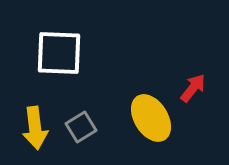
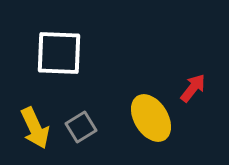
yellow arrow: rotated 18 degrees counterclockwise
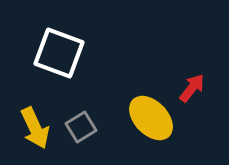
white square: rotated 18 degrees clockwise
red arrow: moved 1 px left
yellow ellipse: rotated 12 degrees counterclockwise
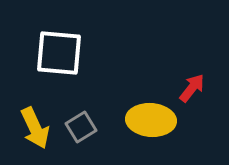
white square: rotated 15 degrees counterclockwise
yellow ellipse: moved 2 px down; rotated 42 degrees counterclockwise
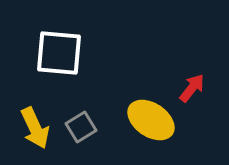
yellow ellipse: rotated 30 degrees clockwise
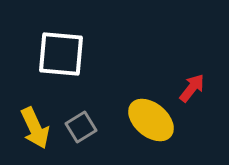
white square: moved 2 px right, 1 px down
yellow ellipse: rotated 6 degrees clockwise
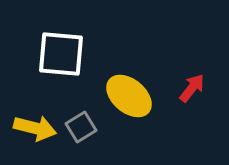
yellow ellipse: moved 22 px left, 24 px up
yellow arrow: rotated 51 degrees counterclockwise
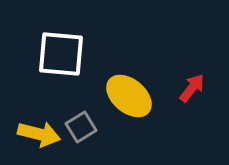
yellow arrow: moved 4 px right, 6 px down
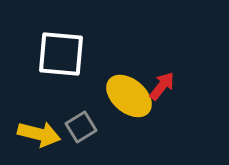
red arrow: moved 30 px left, 2 px up
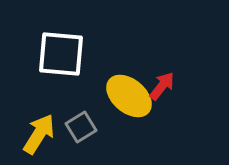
yellow arrow: rotated 72 degrees counterclockwise
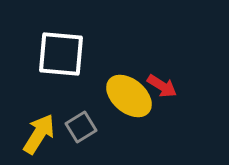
red arrow: rotated 84 degrees clockwise
